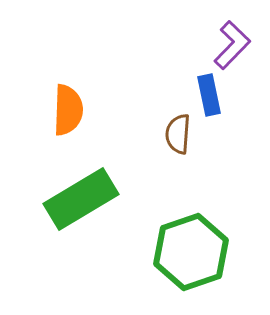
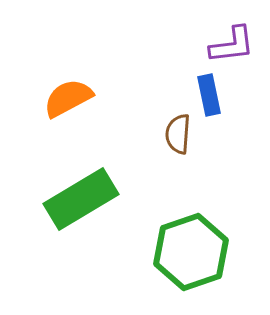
purple L-shape: rotated 39 degrees clockwise
orange semicircle: moved 12 px up; rotated 120 degrees counterclockwise
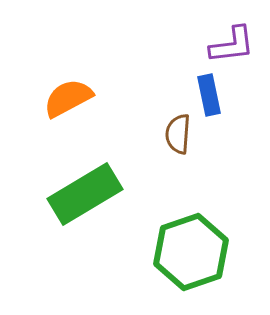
green rectangle: moved 4 px right, 5 px up
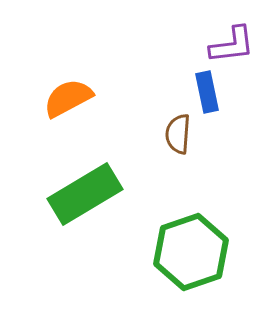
blue rectangle: moved 2 px left, 3 px up
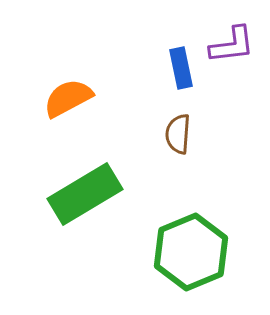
blue rectangle: moved 26 px left, 24 px up
green hexagon: rotated 4 degrees counterclockwise
